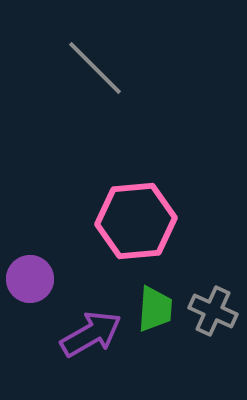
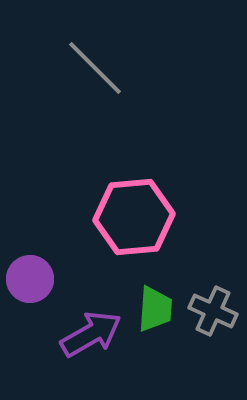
pink hexagon: moved 2 px left, 4 px up
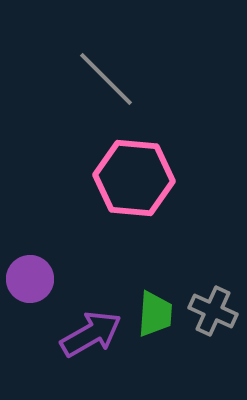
gray line: moved 11 px right, 11 px down
pink hexagon: moved 39 px up; rotated 10 degrees clockwise
green trapezoid: moved 5 px down
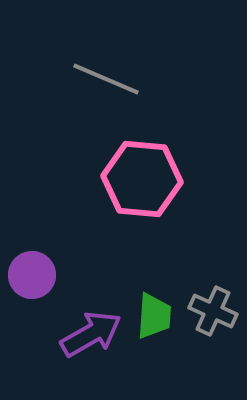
gray line: rotated 22 degrees counterclockwise
pink hexagon: moved 8 px right, 1 px down
purple circle: moved 2 px right, 4 px up
green trapezoid: moved 1 px left, 2 px down
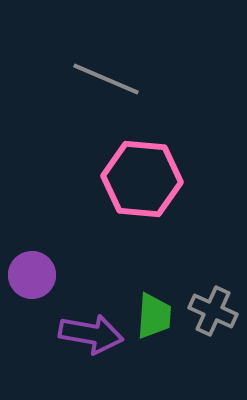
purple arrow: rotated 40 degrees clockwise
